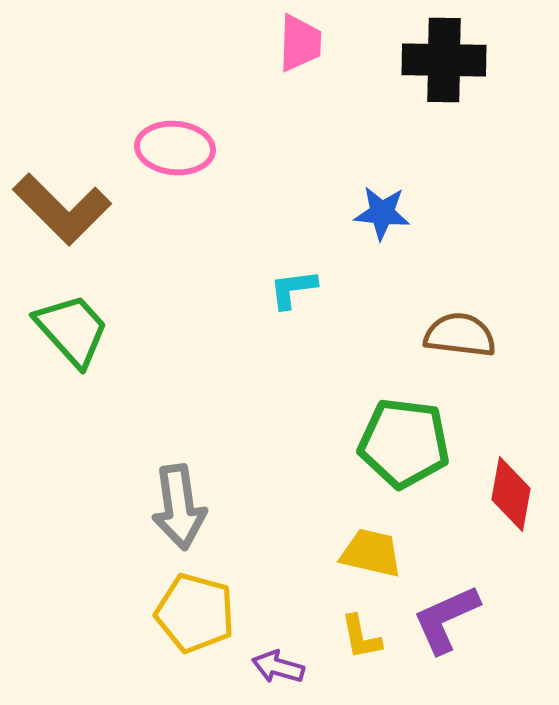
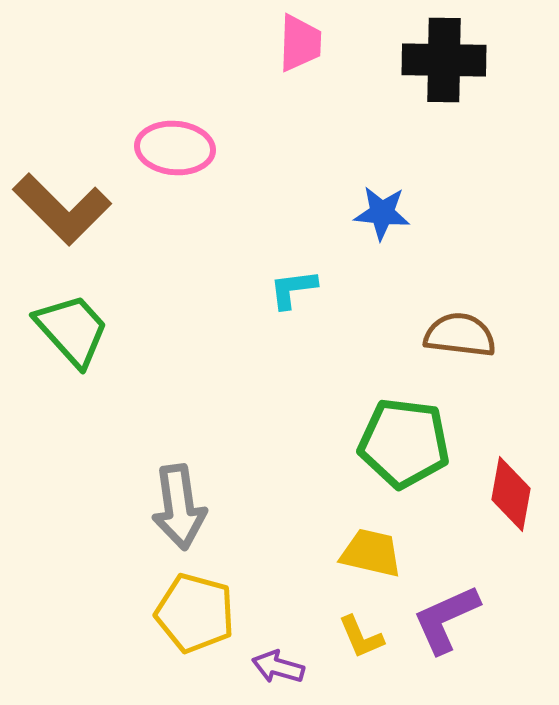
yellow L-shape: rotated 12 degrees counterclockwise
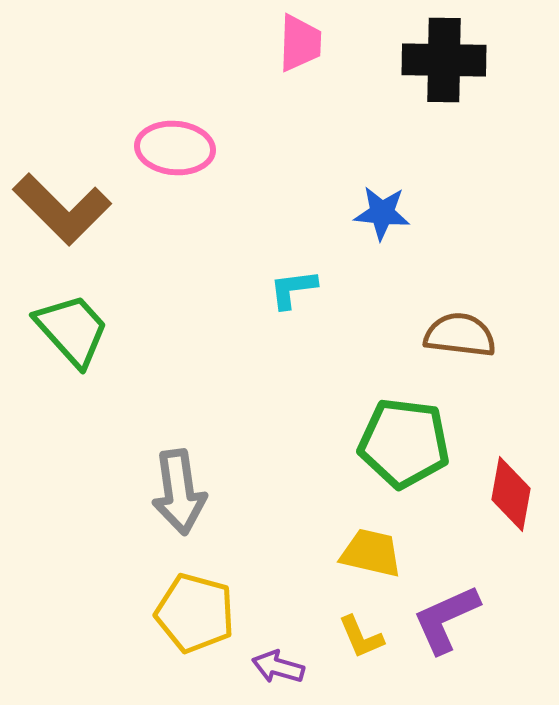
gray arrow: moved 15 px up
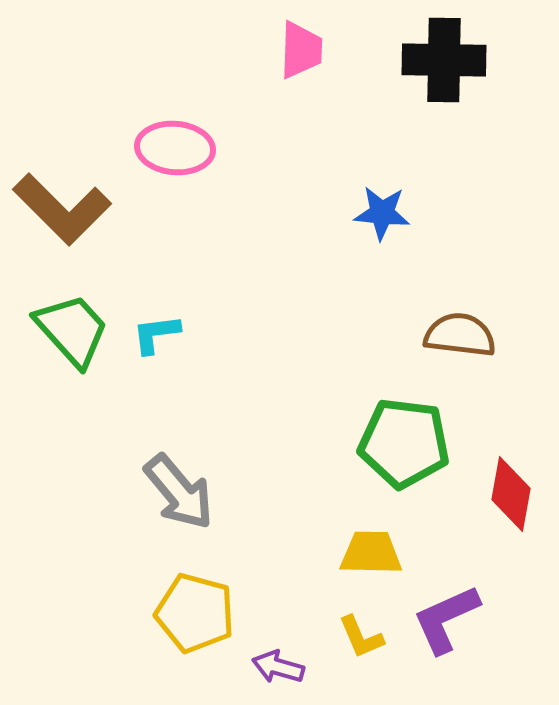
pink trapezoid: moved 1 px right, 7 px down
cyan L-shape: moved 137 px left, 45 px down
gray arrow: rotated 32 degrees counterclockwise
yellow trapezoid: rotated 12 degrees counterclockwise
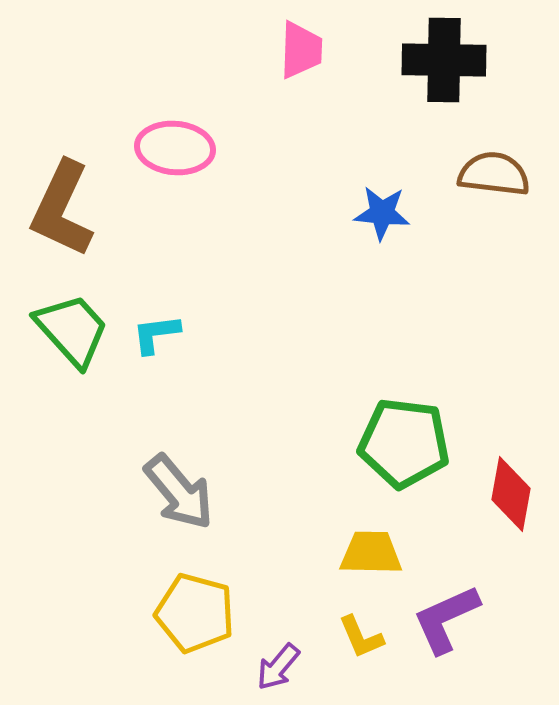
brown L-shape: rotated 70 degrees clockwise
brown semicircle: moved 34 px right, 161 px up
purple arrow: rotated 66 degrees counterclockwise
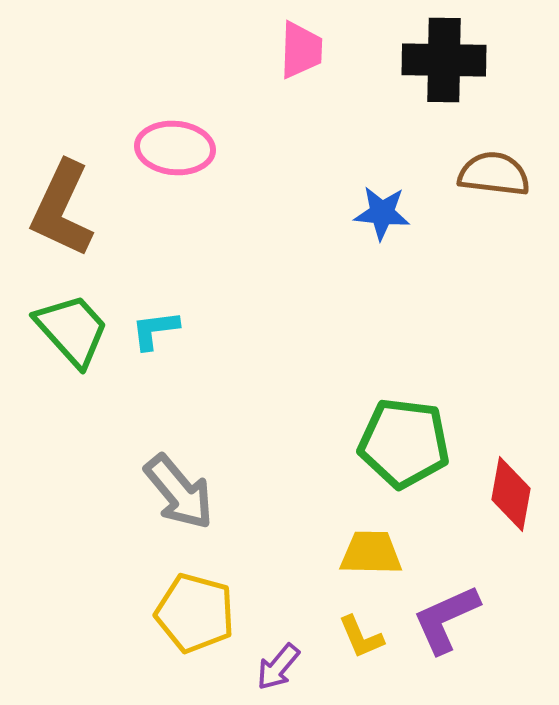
cyan L-shape: moved 1 px left, 4 px up
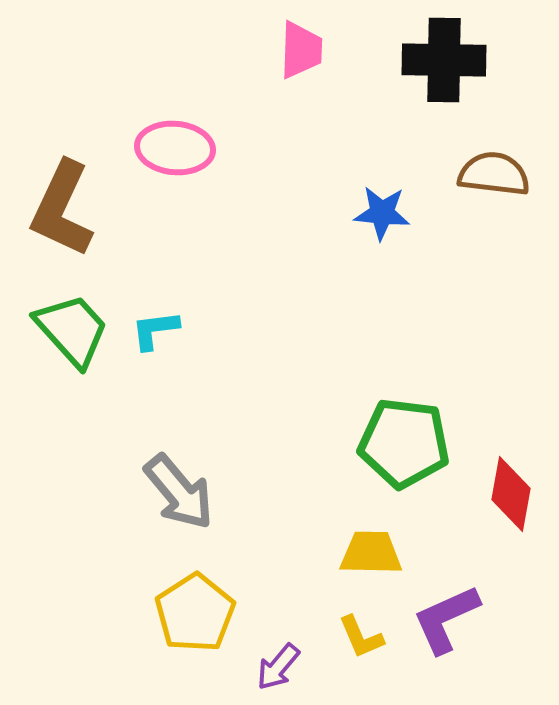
yellow pentagon: rotated 24 degrees clockwise
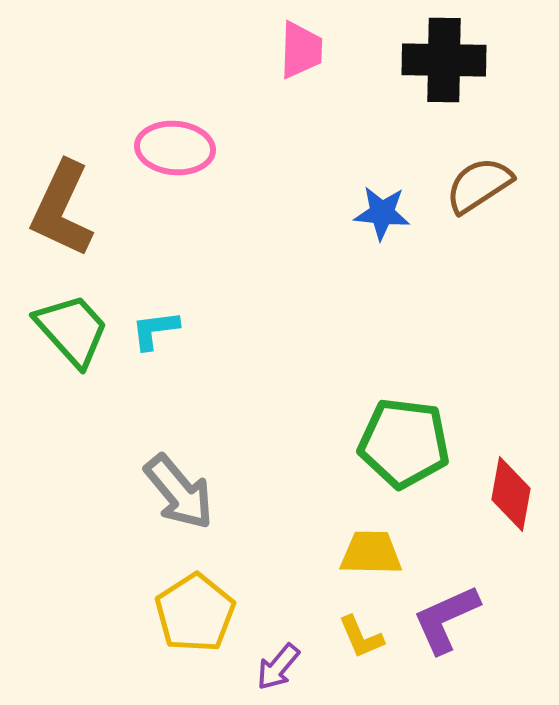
brown semicircle: moved 15 px left, 11 px down; rotated 40 degrees counterclockwise
